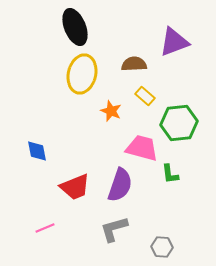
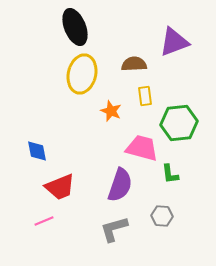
yellow rectangle: rotated 42 degrees clockwise
red trapezoid: moved 15 px left
pink line: moved 1 px left, 7 px up
gray hexagon: moved 31 px up
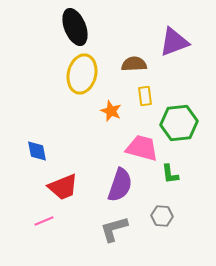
red trapezoid: moved 3 px right
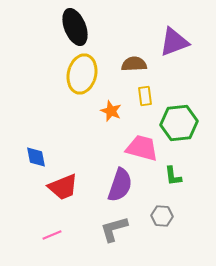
blue diamond: moved 1 px left, 6 px down
green L-shape: moved 3 px right, 2 px down
pink line: moved 8 px right, 14 px down
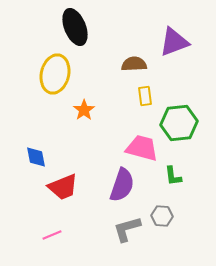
yellow ellipse: moved 27 px left
orange star: moved 27 px left, 1 px up; rotated 15 degrees clockwise
purple semicircle: moved 2 px right
gray L-shape: moved 13 px right
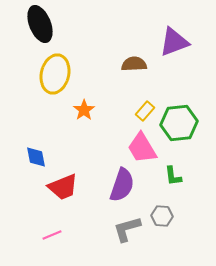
black ellipse: moved 35 px left, 3 px up
yellow rectangle: moved 15 px down; rotated 48 degrees clockwise
pink trapezoid: rotated 136 degrees counterclockwise
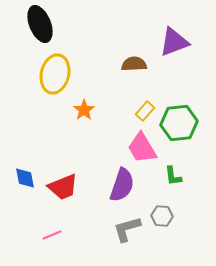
blue diamond: moved 11 px left, 21 px down
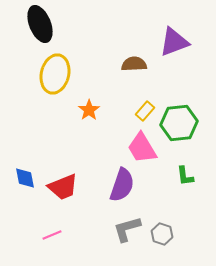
orange star: moved 5 px right
green L-shape: moved 12 px right
gray hexagon: moved 18 px down; rotated 15 degrees clockwise
